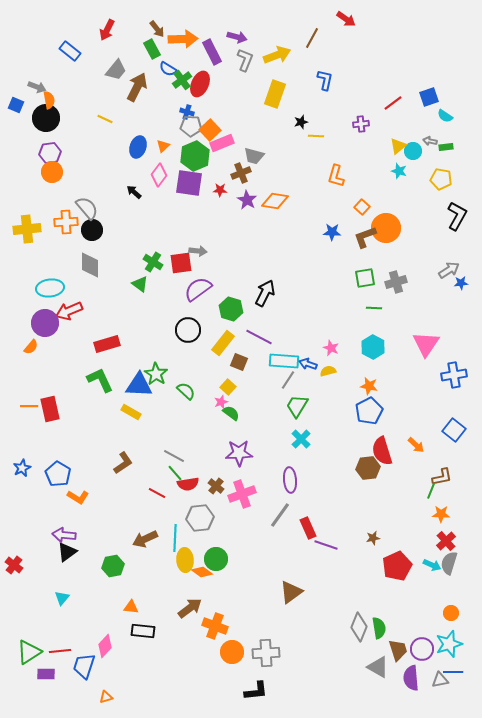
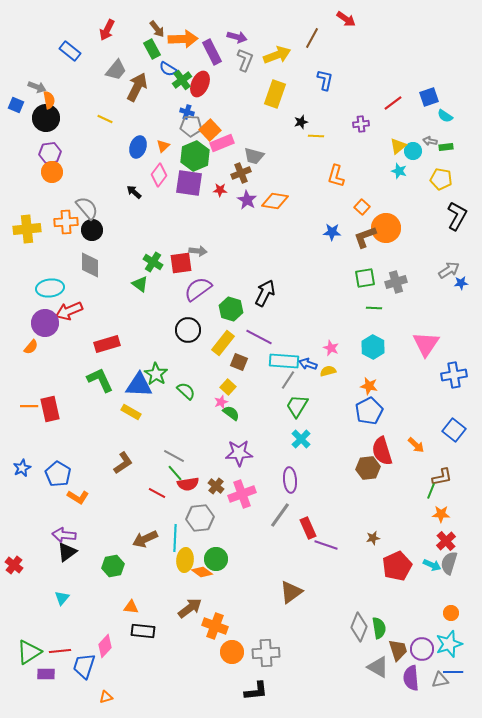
yellow ellipse at (185, 560): rotated 10 degrees clockwise
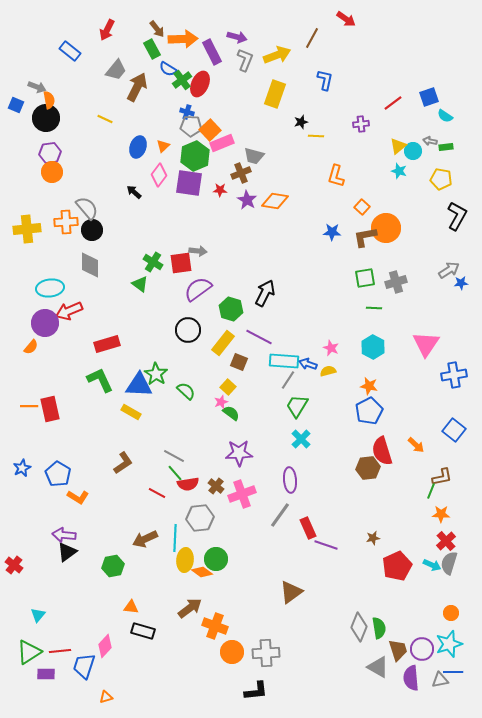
brown L-shape at (365, 237): rotated 10 degrees clockwise
cyan triangle at (62, 598): moved 24 px left, 17 px down
black rectangle at (143, 631): rotated 10 degrees clockwise
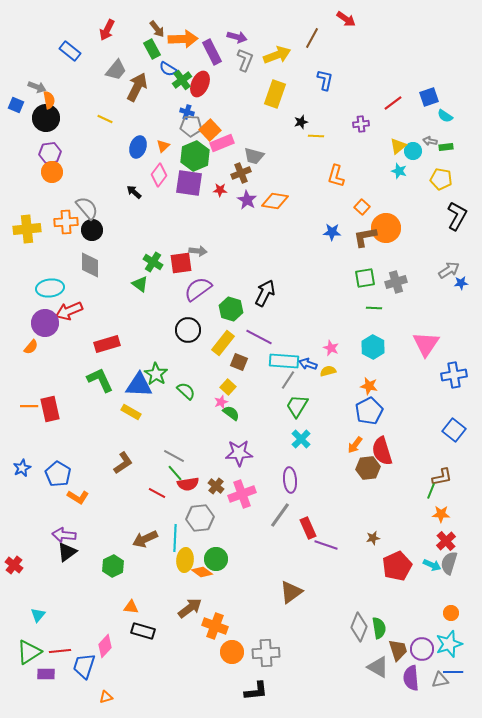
orange arrow at (416, 445): moved 61 px left; rotated 84 degrees clockwise
green hexagon at (113, 566): rotated 15 degrees counterclockwise
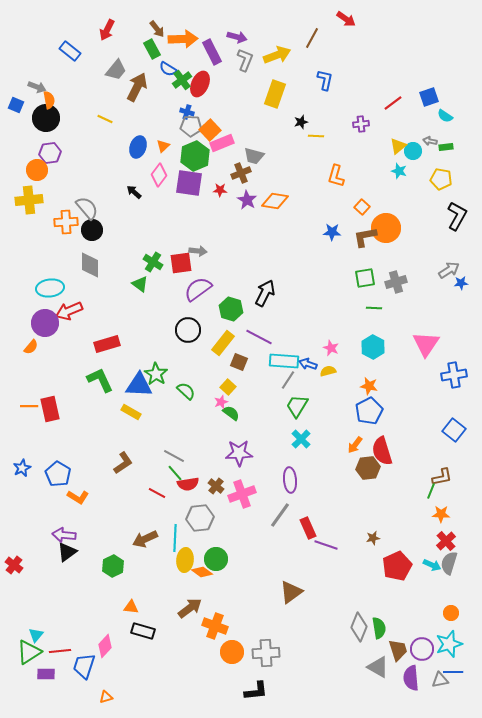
orange circle at (52, 172): moved 15 px left, 2 px up
yellow cross at (27, 229): moved 2 px right, 29 px up
cyan triangle at (38, 615): moved 2 px left, 20 px down
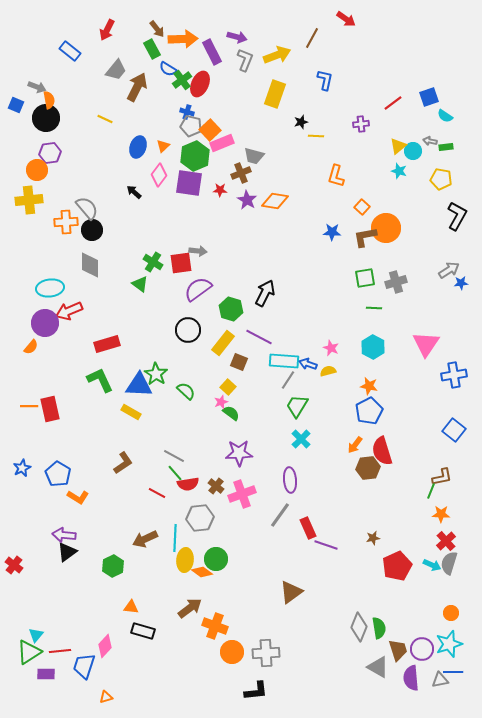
gray pentagon at (191, 126): rotated 10 degrees clockwise
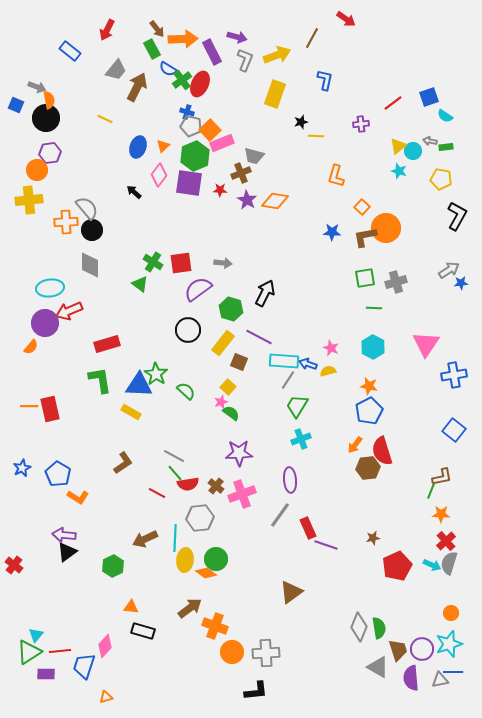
gray arrow at (198, 251): moved 25 px right, 12 px down
green L-shape at (100, 380): rotated 16 degrees clockwise
cyan cross at (301, 439): rotated 24 degrees clockwise
orange diamond at (202, 572): moved 4 px right, 1 px down
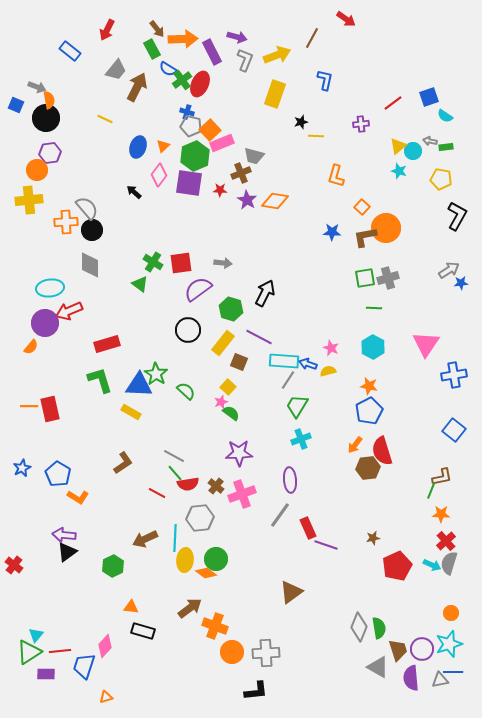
gray cross at (396, 282): moved 8 px left, 4 px up
green L-shape at (100, 380): rotated 8 degrees counterclockwise
